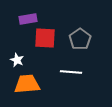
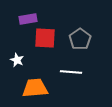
orange trapezoid: moved 8 px right, 4 px down
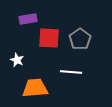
red square: moved 4 px right
